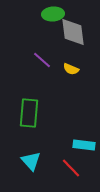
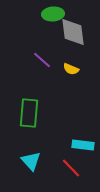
cyan rectangle: moved 1 px left
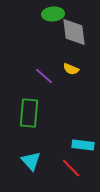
gray diamond: moved 1 px right
purple line: moved 2 px right, 16 px down
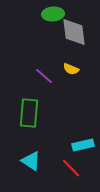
cyan rectangle: rotated 20 degrees counterclockwise
cyan triangle: rotated 15 degrees counterclockwise
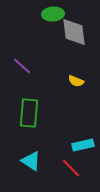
yellow semicircle: moved 5 px right, 12 px down
purple line: moved 22 px left, 10 px up
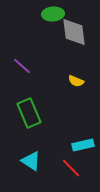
green rectangle: rotated 28 degrees counterclockwise
